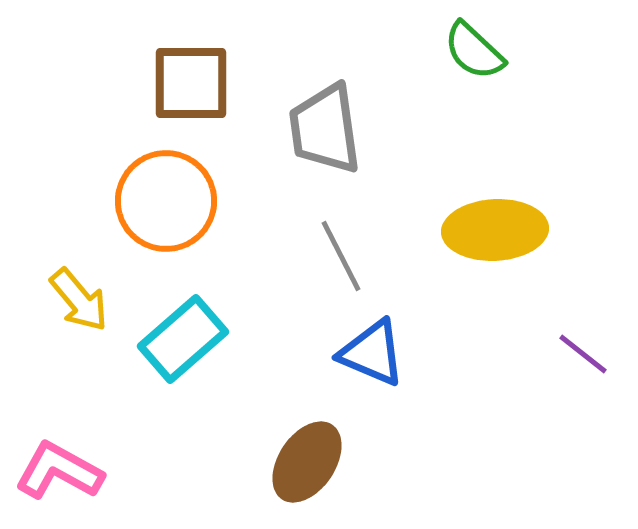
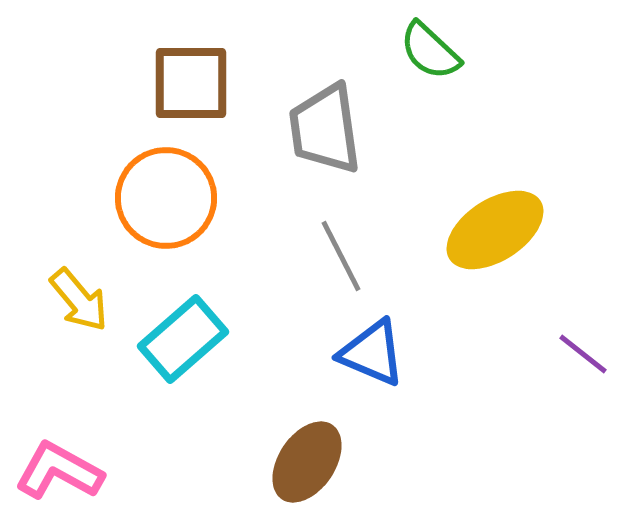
green semicircle: moved 44 px left
orange circle: moved 3 px up
yellow ellipse: rotated 30 degrees counterclockwise
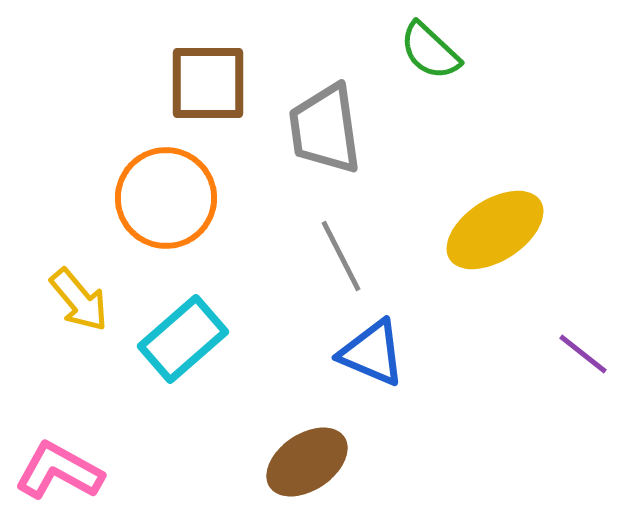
brown square: moved 17 px right
brown ellipse: rotated 22 degrees clockwise
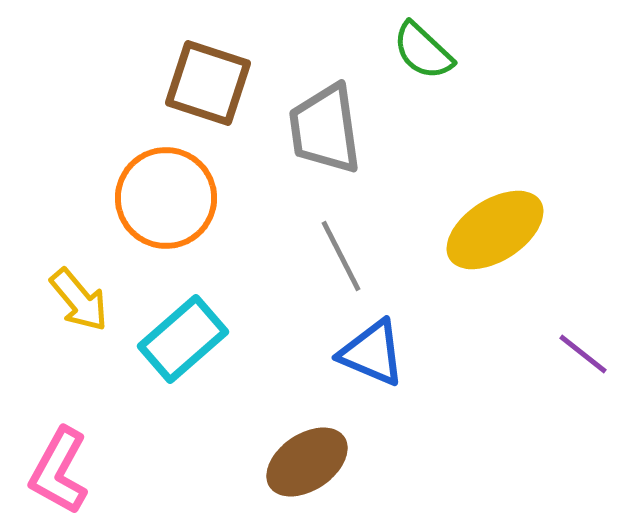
green semicircle: moved 7 px left
brown square: rotated 18 degrees clockwise
pink L-shape: rotated 90 degrees counterclockwise
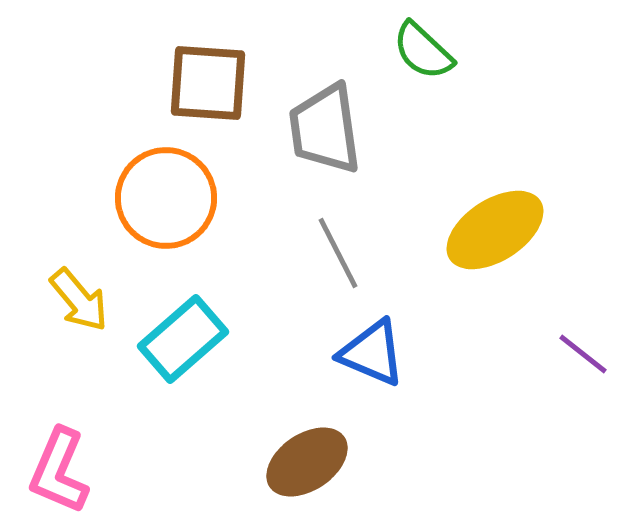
brown square: rotated 14 degrees counterclockwise
gray line: moved 3 px left, 3 px up
pink L-shape: rotated 6 degrees counterclockwise
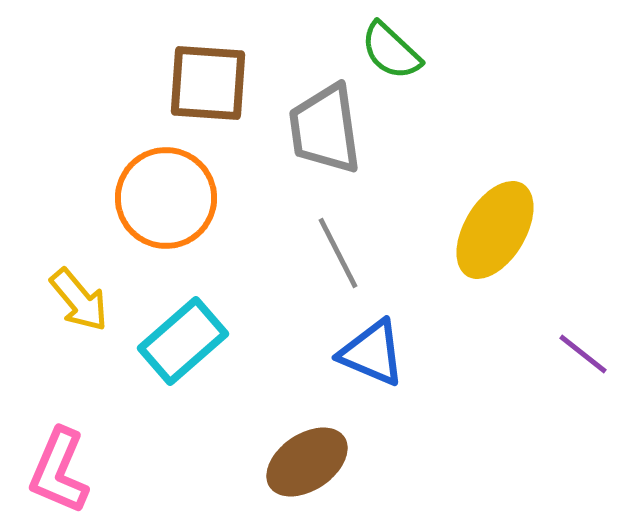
green semicircle: moved 32 px left
yellow ellipse: rotated 26 degrees counterclockwise
cyan rectangle: moved 2 px down
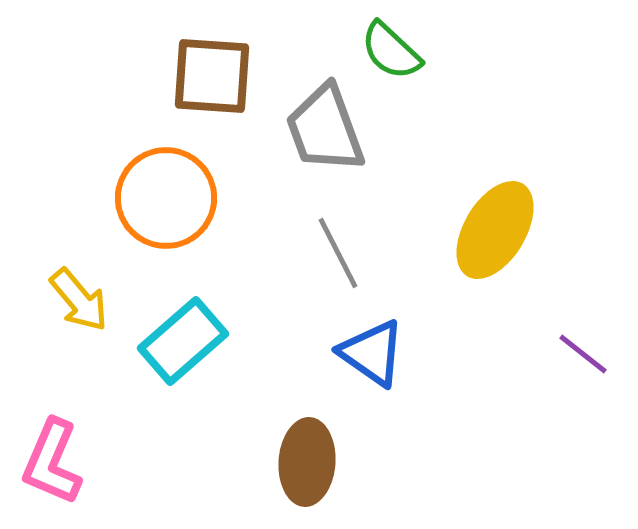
brown square: moved 4 px right, 7 px up
gray trapezoid: rotated 12 degrees counterclockwise
blue triangle: rotated 12 degrees clockwise
brown ellipse: rotated 52 degrees counterclockwise
pink L-shape: moved 7 px left, 9 px up
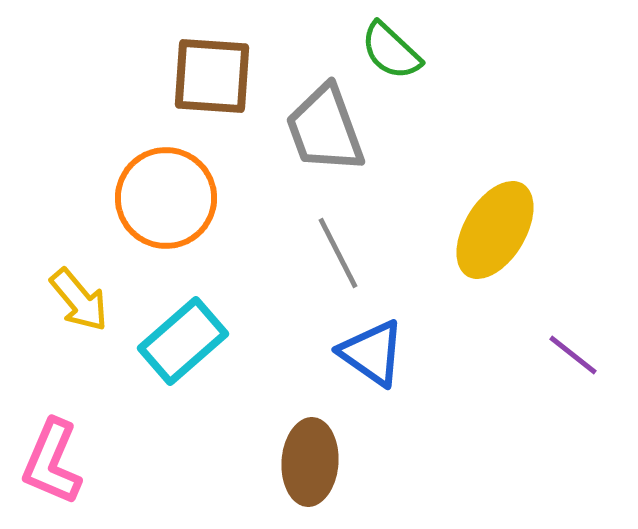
purple line: moved 10 px left, 1 px down
brown ellipse: moved 3 px right
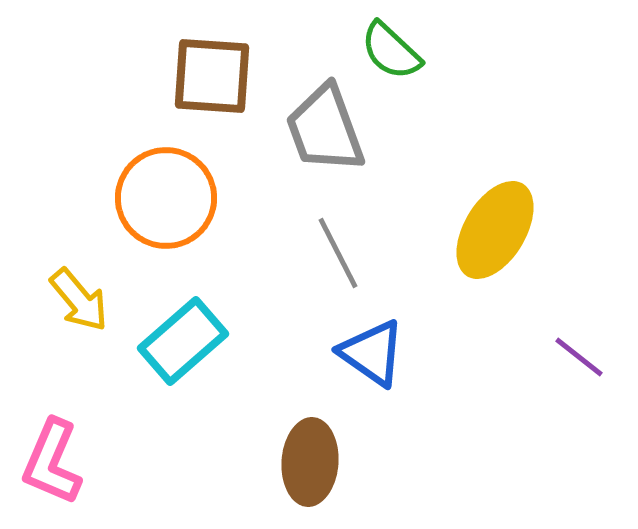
purple line: moved 6 px right, 2 px down
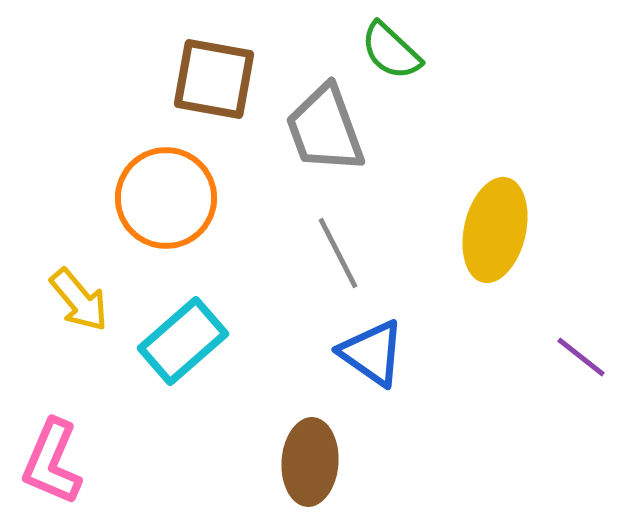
brown square: moved 2 px right, 3 px down; rotated 6 degrees clockwise
yellow ellipse: rotated 18 degrees counterclockwise
purple line: moved 2 px right
